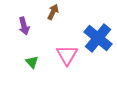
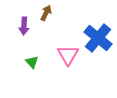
brown arrow: moved 7 px left, 1 px down
purple arrow: rotated 18 degrees clockwise
pink triangle: moved 1 px right
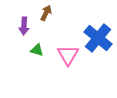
green triangle: moved 5 px right, 12 px up; rotated 32 degrees counterclockwise
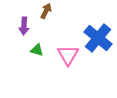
brown arrow: moved 2 px up
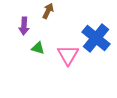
brown arrow: moved 2 px right
blue cross: moved 2 px left
green triangle: moved 1 px right, 2 px up
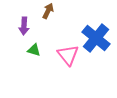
green triangle: moved 4 px left, 2 px down
pink triangle: rotated 10 degrees counterclockwise
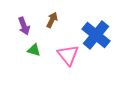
brown arrow: moved 4 px right, 9 px down
purple arrow: rotated 24 degrees counterclockwise
blue cross: moved 3 px up
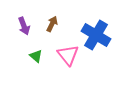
brown arrow: moved 4 px down
blue cross: rotated 8 degrees counterclockwise
green triangle: moved 2 px right, 6 px down; rotated 24 degrees clockwise
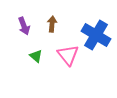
brown arrow: rotated 21 degrees counterclockwise
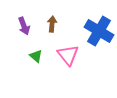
blue cross: moved 3 px right, 4 px up
